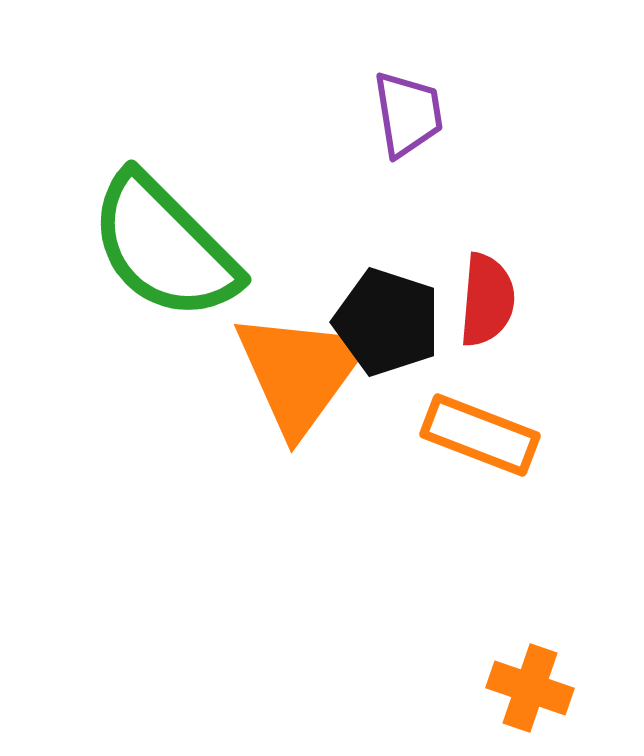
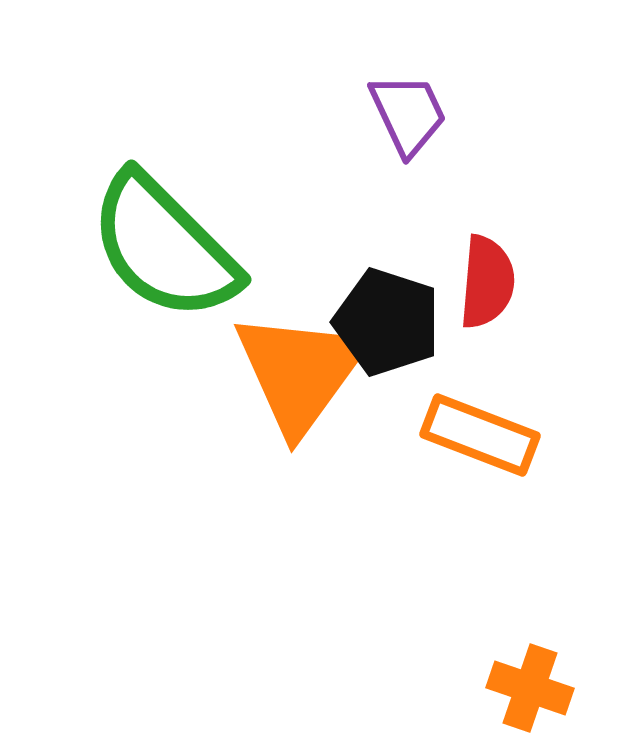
purple trapezoid: rotated 16 degrees counterclockwise
red semicircle: moved 18 px up
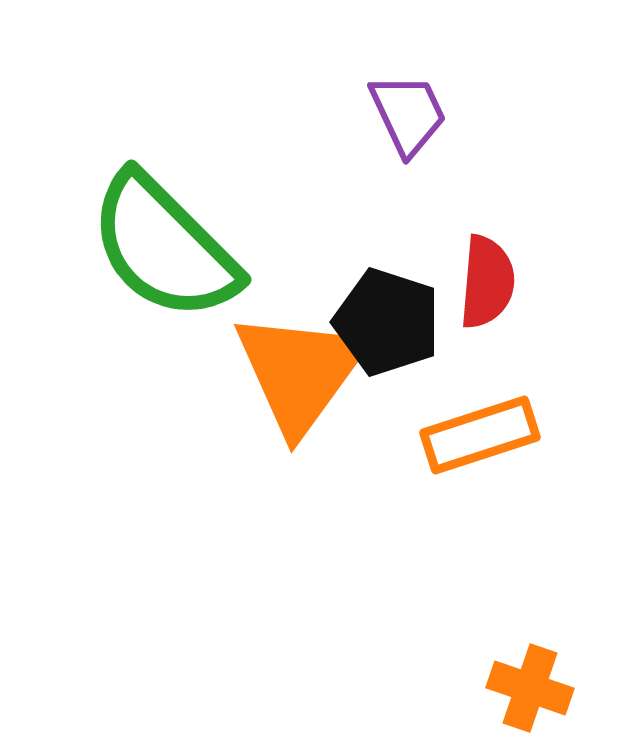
orange rectangle: rotated 39 degrees counterclockwise
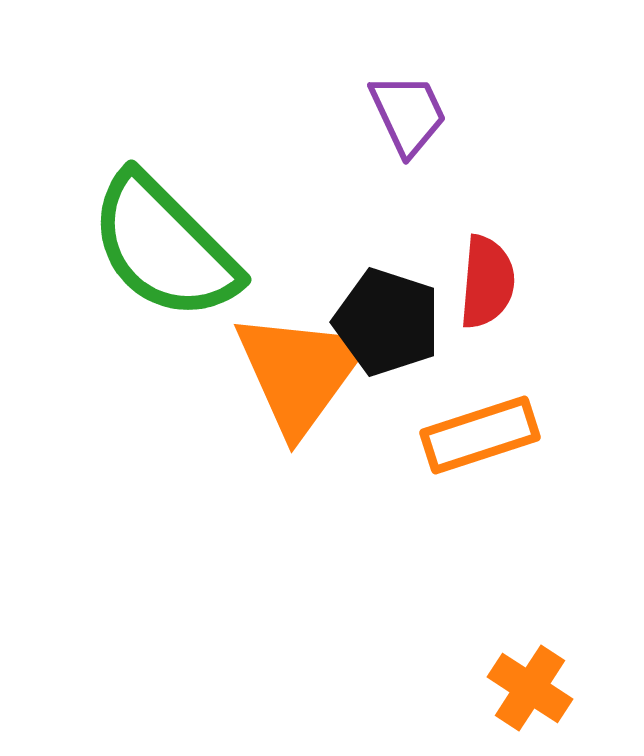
orange cross: rotated 14 degrees clockwise
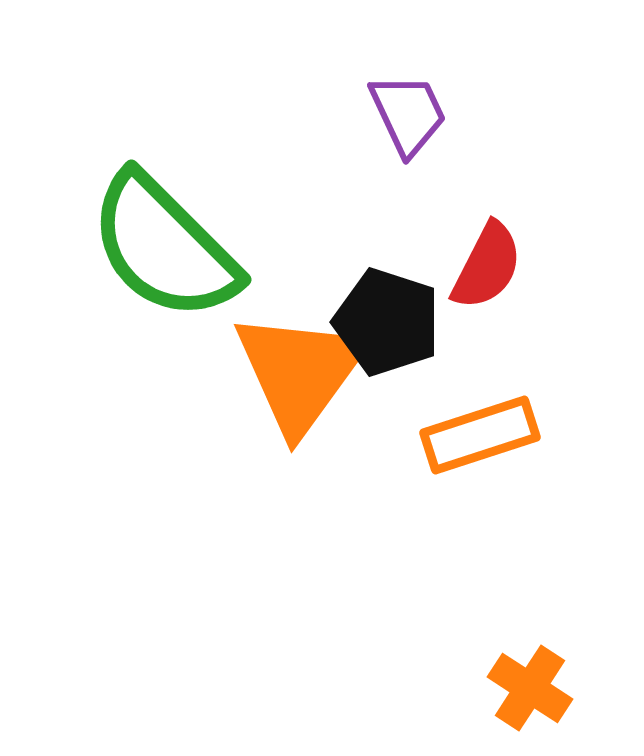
red semicircle: moved 16 px up; rotated 22 degrees clockwise
